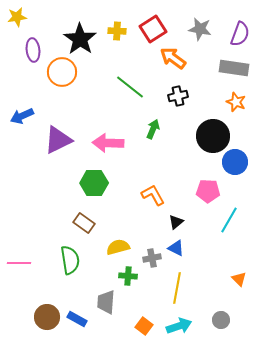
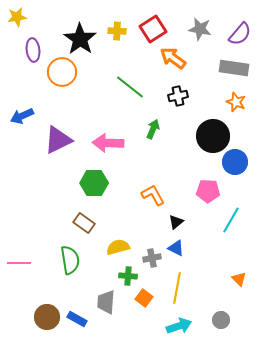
purple semicircle: rotated 20 degrees clockwise
cyan line: moved 2 px right
orange square: moved 28 px up
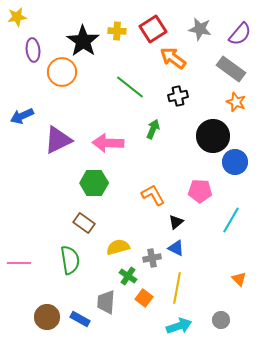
black star: moved 3 px right, 2 px down
gray rectangle: moved 3 px left, 1 px down; rotated 28 degrees clockwise
pink pentagon: moved 8 px left
green cross: rotated 30 degrees clockwise
blue rectangle: moved 3 px right
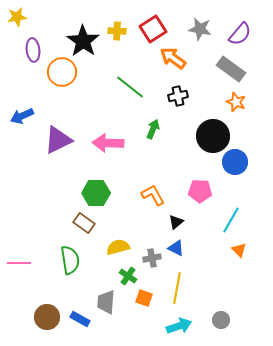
green hexagon: moved 2 px right, 10 px down
orange triangle: moved 29 px up
orange square: rotated 18 degrees counterclockwise
